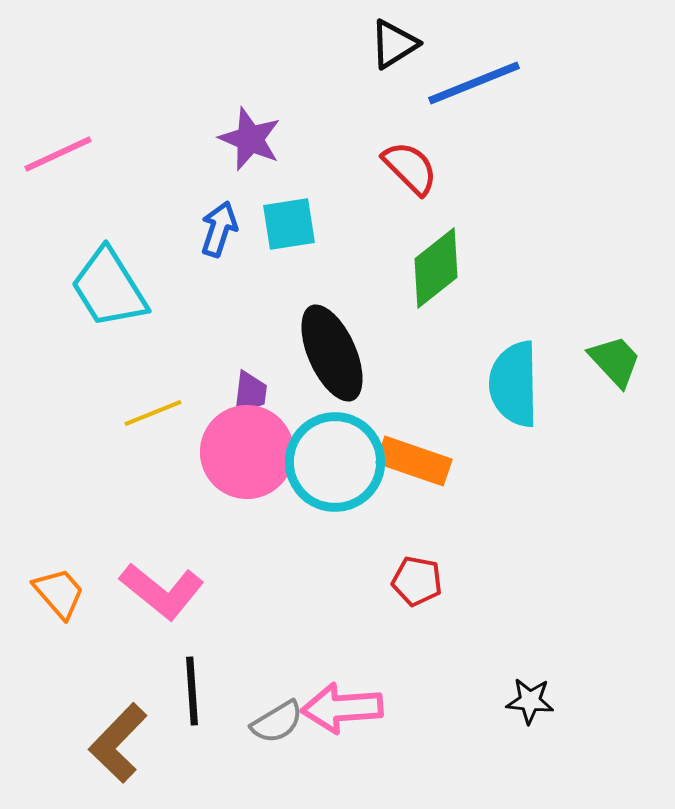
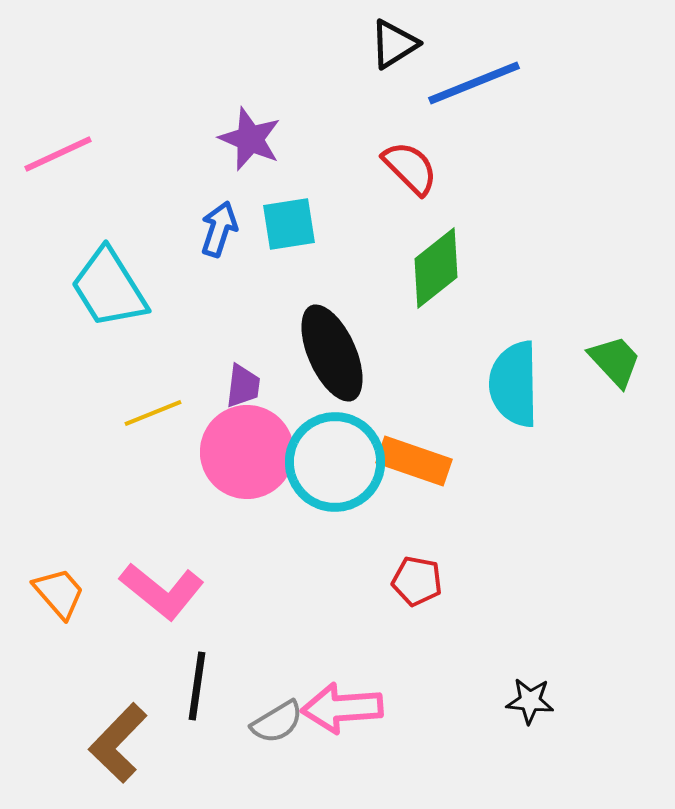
purple trapezoid: moved 7 px left, 7 px up
black line: moved 5 px right, 5 px up; rotated 12 degrees clockwise
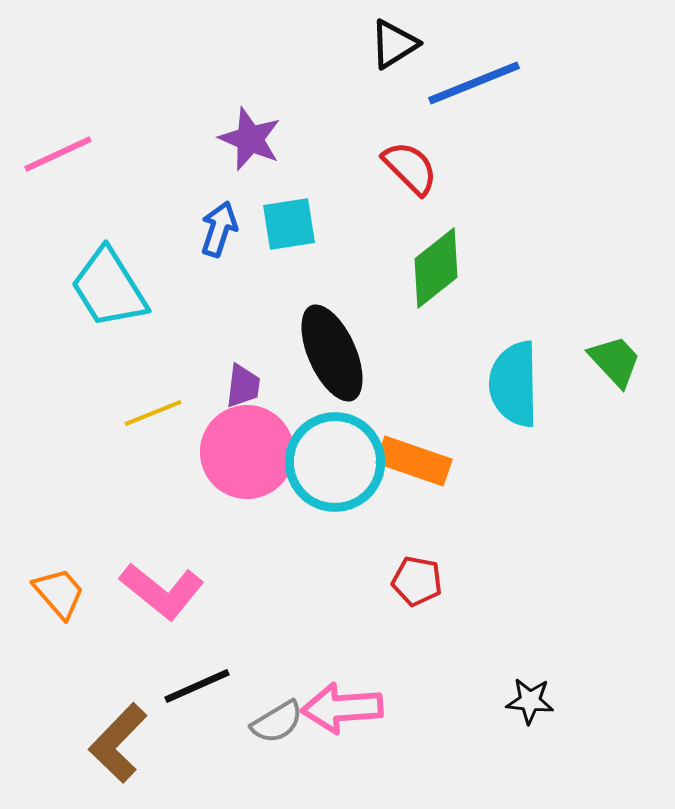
black line: rotated 58 degrees clockwise
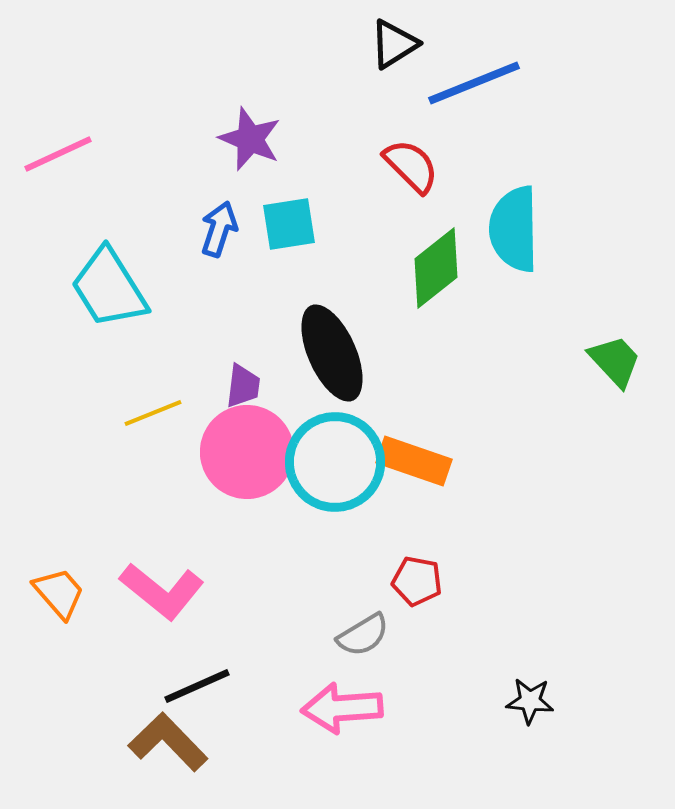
red semicircle: moved 1 px right, 2 px up
cyan semicircle: moved 155 px up
gray semicircle: moved 86 px right, 87 px up
brown L-shape: moved 50 px right, 1 px up; rotated 92 degrees clockwise
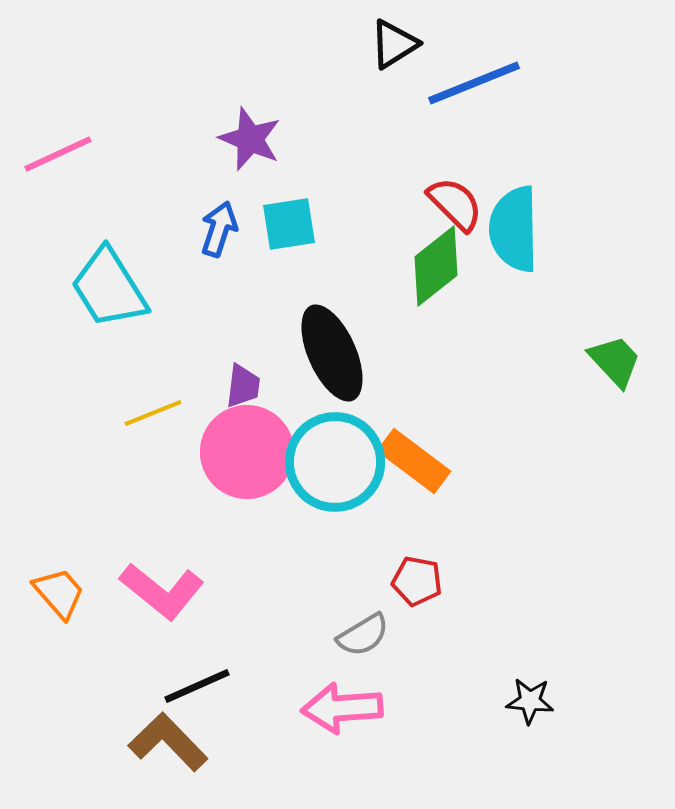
red semicircle: moved 44 px right, 38 px down
green diamond: moved 2 px up
orange rectangle: rotated 18 degrees clockwise
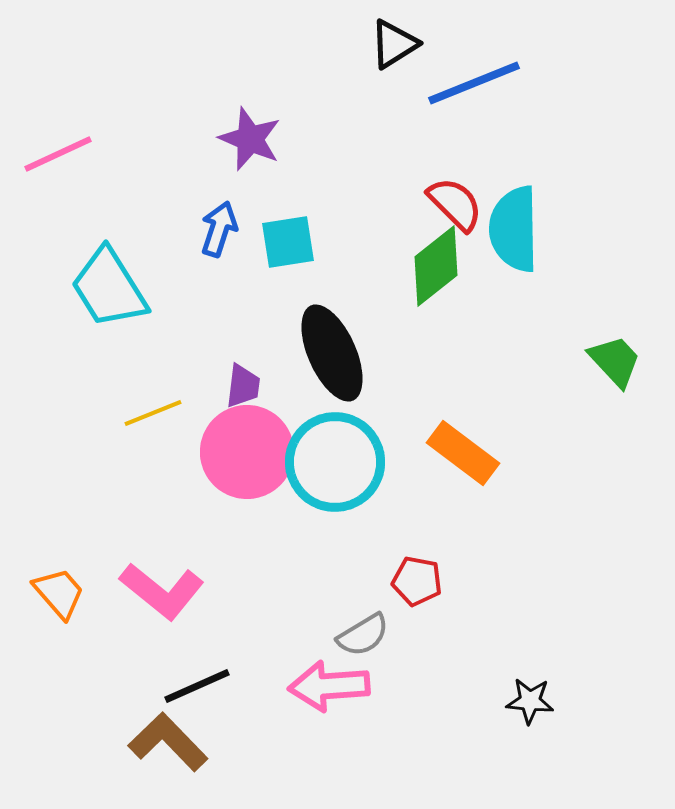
cyan square: moved 1 px left, 18 px down
orange rectangle: moved 49 px right, 8 px up
pink arrow: moved 13 px left, 22 px up
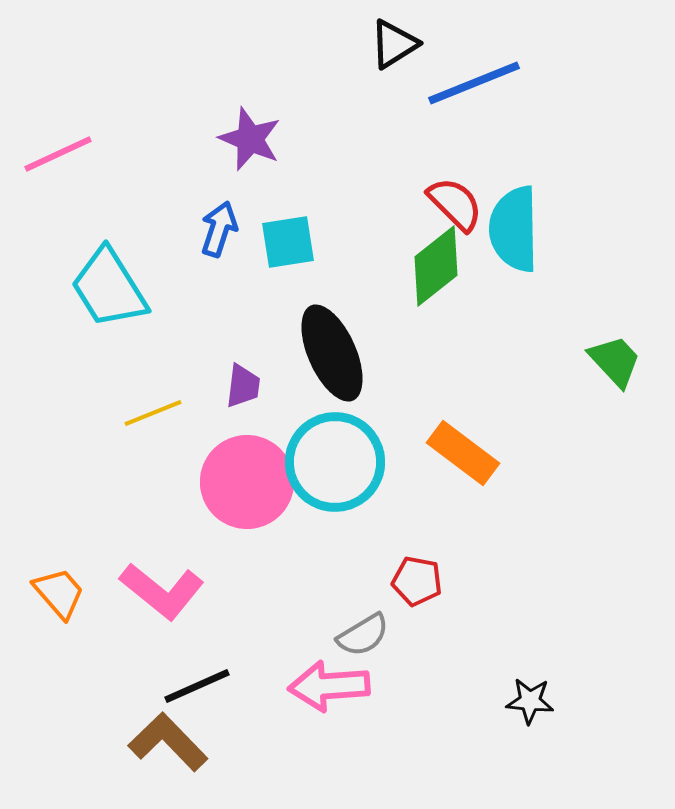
pink circle: moved 30 px down
